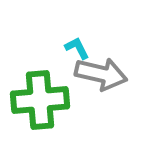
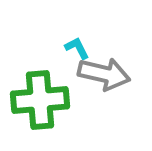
gray arrow: moved 3 px right
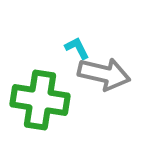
green cross: rotated 14 degrees clockwise
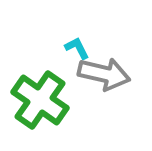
green cross: rotated 26 degrees clockwise
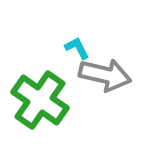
gray arrow: moved 1 px right, 1 px down
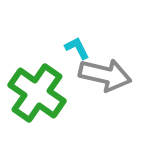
green cross: moved 3 px left, 7 px up
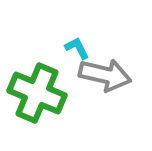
green cross: rotated 12 degrees counterclockwise
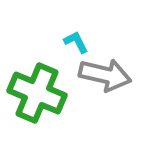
cyan L-shape: moved 1 px left, 6 px up
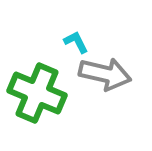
gray arrow: moved 1 px up
